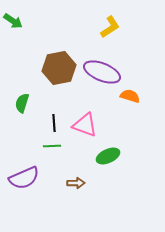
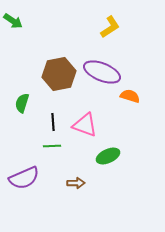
brown hexagon: moved 6 px down
black line: moved 1 px left, 1 px up
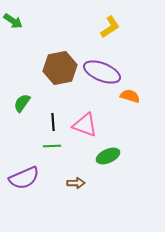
brown hexagon: moved 1 px right, 6 px up
green semicircle: rotated 18 degrees clockwise
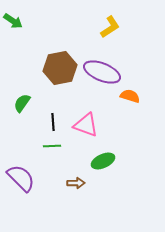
pink triangle: moved 1 px right
green ellipse: moved 5 px left, 5 px down
purple semicircle: moved 3 px left; rotated 112 degrees counterclockwise
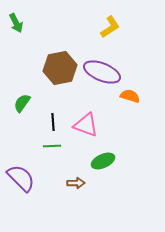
green arrow: moved 3 px right, 2 px down; rotated 30 degrees clockwise
